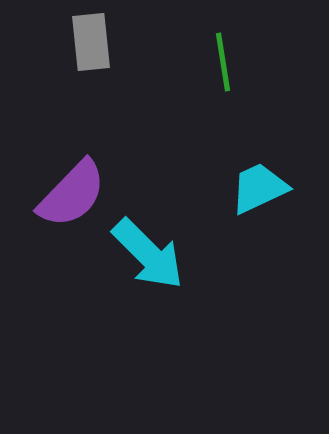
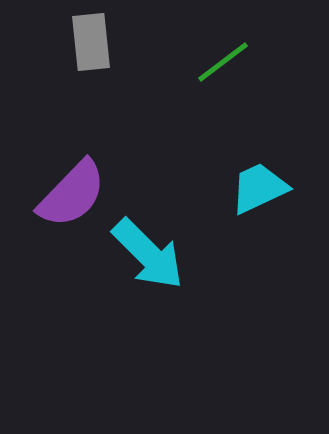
green line: rotated 62 degrees clockwise
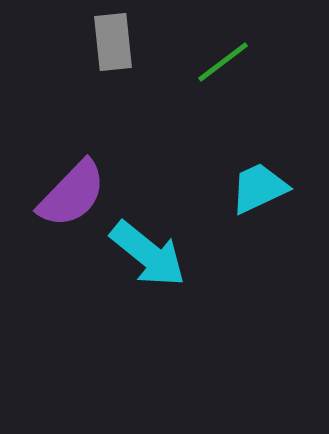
gray rectangle: moved 22 px right
cyan arrow: rotated 6 degrees counterclockwise
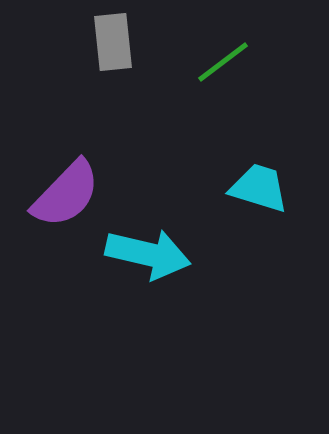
cyan trapezoid: rotated 42 degrees clockwise
purple semicircle: moved 6 px left
cyan arrow: rotated 26 degrees counterclockwise
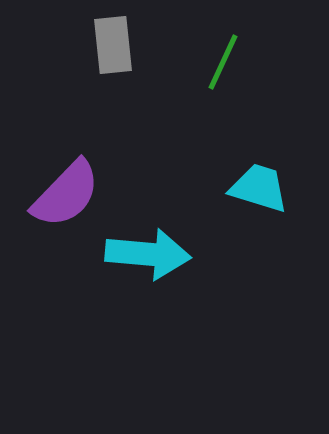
gray rectangle: moved 3 px down
green line: rotated 28 degrees counterclockwise
cyan arrow: rotated 8 degrees counterclockwise
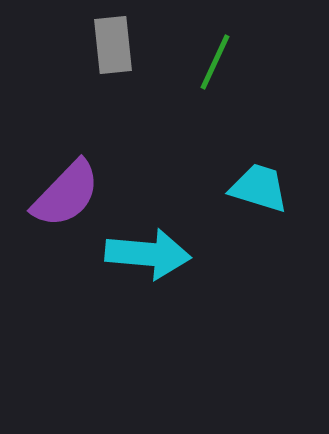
green line: moved 8 px left
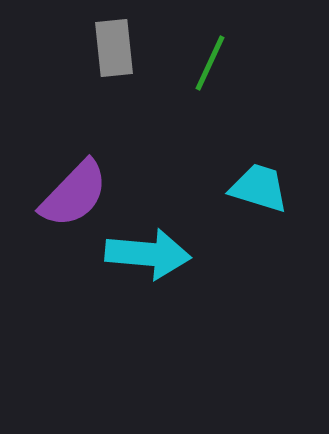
gray rectangle: moved 1 px right, 3 px down
green line: moved 5 px left, 1 px down
purple semicircle: moved 8 px right
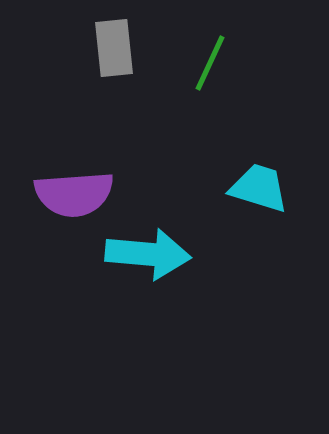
purple semicircle: rotated 42 degrees clockwise
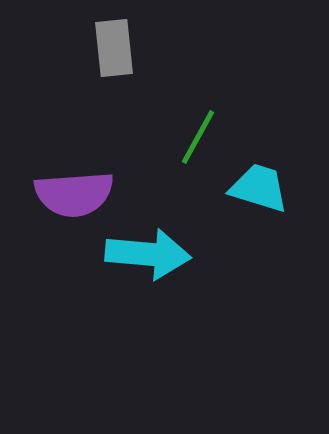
green line: moved 12 px left, 74 px down; rotated 4 degrees clockwise
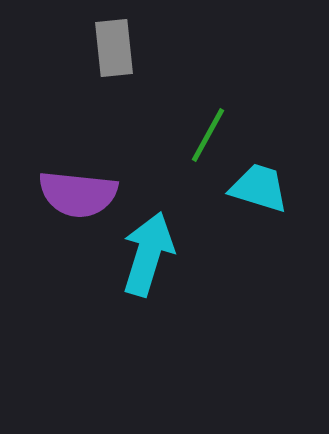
green line: moved 10 px right, 2 px up
purple semicircle: moved 4 px right; rotated 10 degrees clockwise
cyan arrow: rotated 78 degrees counterclockwise
